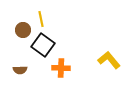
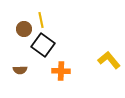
yellow line: moved 1 px down
brown circle: moved 1 px right, 1 px up
orange cross: moved 3 px down
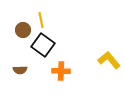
brown circle: moved 1 px left, 1 px down
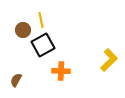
black square: rotated 25 degrees clockwise
yellow L-shape: rotated 85 degrees clockwise
brown semicircle: moved 4 px left, 10 px down; rotated 120 degrees clockwise
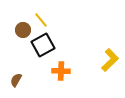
yellow line: rotated 28 degrees counterclockwise
yellow L-shape: moved 1 px right
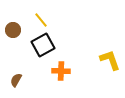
brown circle: moved 10 px left
yellow L-shape: rotated 65 degrees counterclockwise
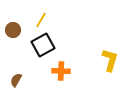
yellow line: rotated 70 degrees clockwise
yellow L-shape: rotated 35 degrees clockwise
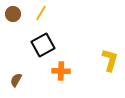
yellow line: moved 7 px up
brown circle: moved 16 px up
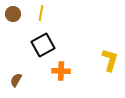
yellow line: rotated 21 degrees counterclockwise
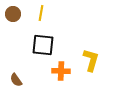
black square: rotated 35 degrees clockwise
yellow L-shape: moved 19 px left
brown semicircle: rotated 64 degrees counterclockwise
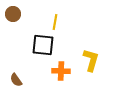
yellow line: moved 14 px right, 9 px down
